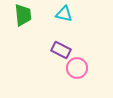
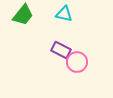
green trapezoid: rotated 45 degrees clockwise
pink circle: moved 6 px up
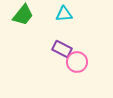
cyan triangle: rotated 18 degrees counterclockwise
purple rectangle: moved 1 px right, 1 px up
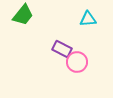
cyan triangle: moved 24 px right, 5 px down
